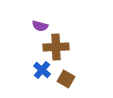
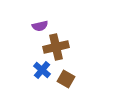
purple semicircle: rotated 28 degrees counterclockwise
brown cross: rotated 10 degrees counterclockwise
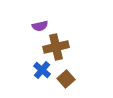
brown square: rotated 18 degrees clockwise
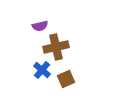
brown square: rotated 18 degrees clockwise
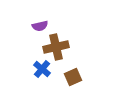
blue cross: moved 1 px up
brown square: moved 7 px right, 2 px up
